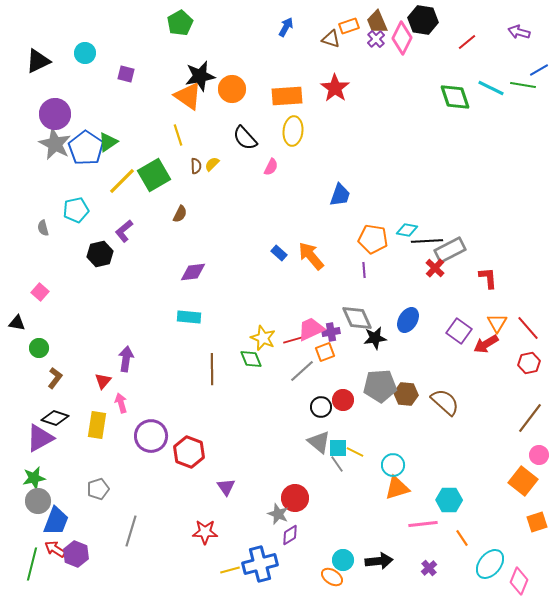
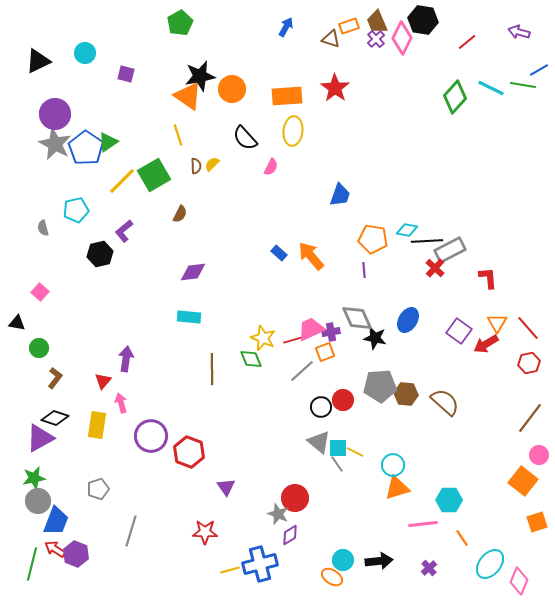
green diamond at (455, 97): rotated 60 degrees clockwise
black star at (375, 338): rotated 20 degrees clockwise
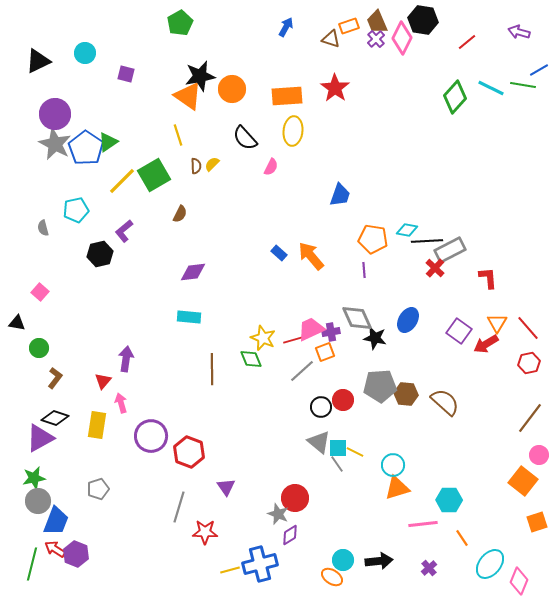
gray line at (131, 531): moved 48 px right, 24 px up
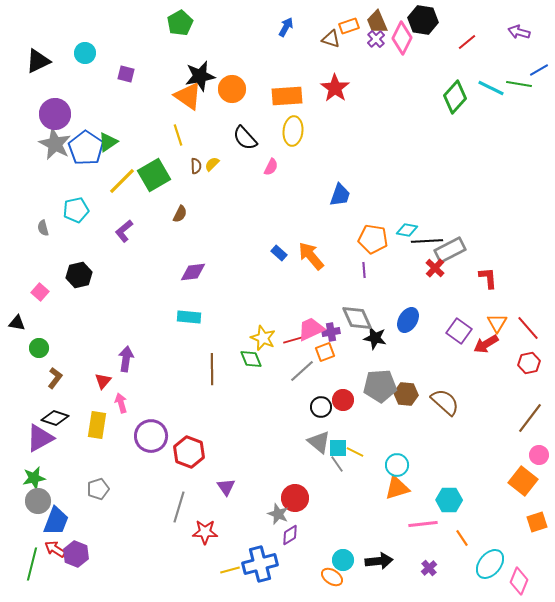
green line at (523, 85): moved 4 px left, 1 px up
black hexagon at (100, 254): moved 21 px left, 21 px down
cyan circle at (393, 465): moved 4 px right
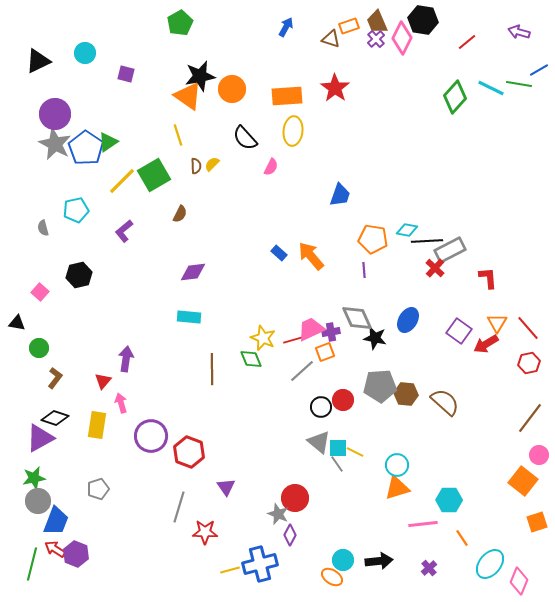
purple diamond at (290, 535): rotated 30 degrees counterclockwise
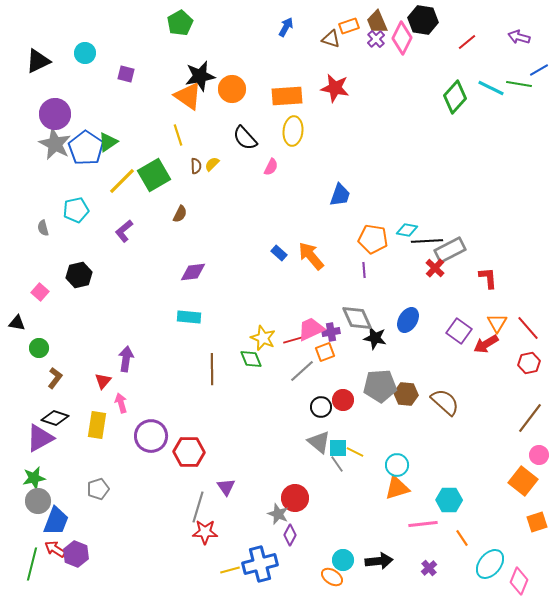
purple arrow at (519, 32): moved 5 px down
red star at (335, 88): rotated 24 degrees counterclockwise
red hexagon at (189, 452): rotated 20 degrees counterclockwise
gray line at (179, 507): moved 19 px right
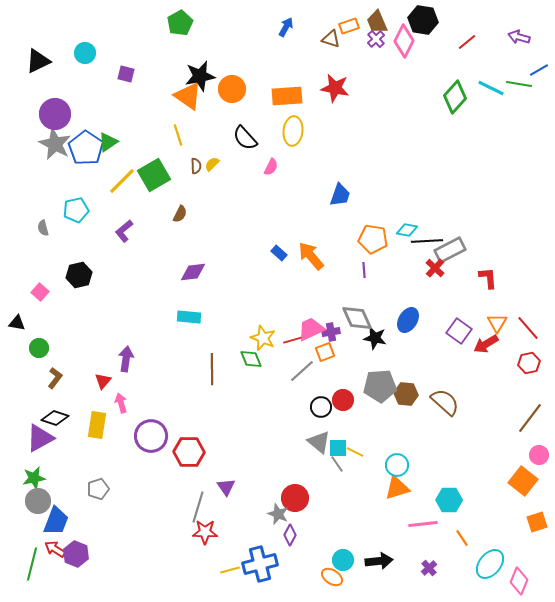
pink diamond at (402, 38): moved 2 px right, 3 px down
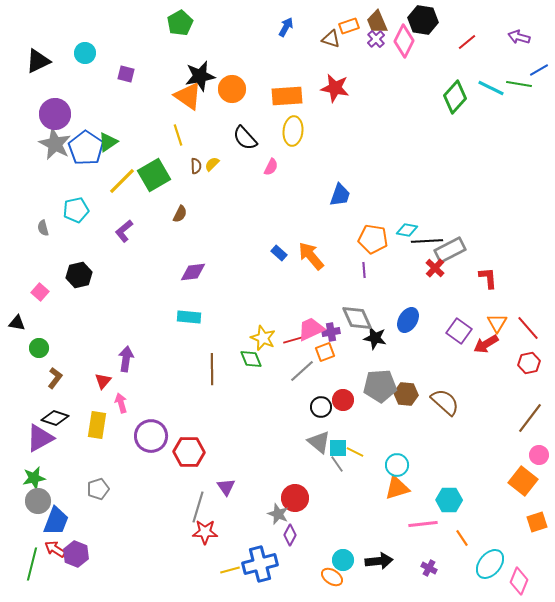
purple cross at (429, 568): rotated 21 degrees counterclockwise
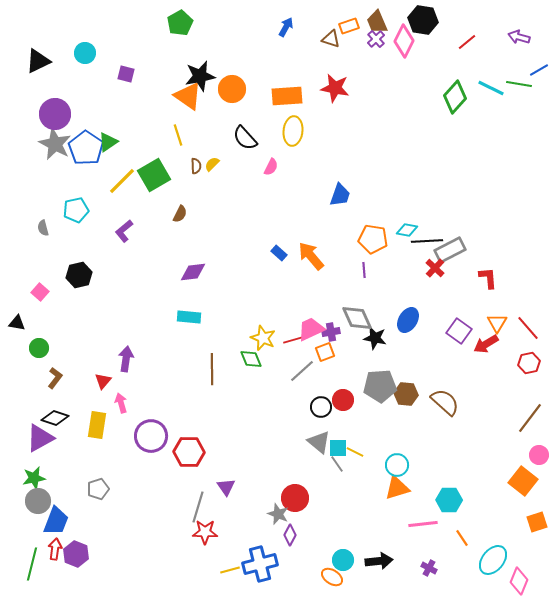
red arrow at (55, 549): rotated 65 degrees clockwise
cyan ellipse at (490, 564): moved 3 px right, 4 px up
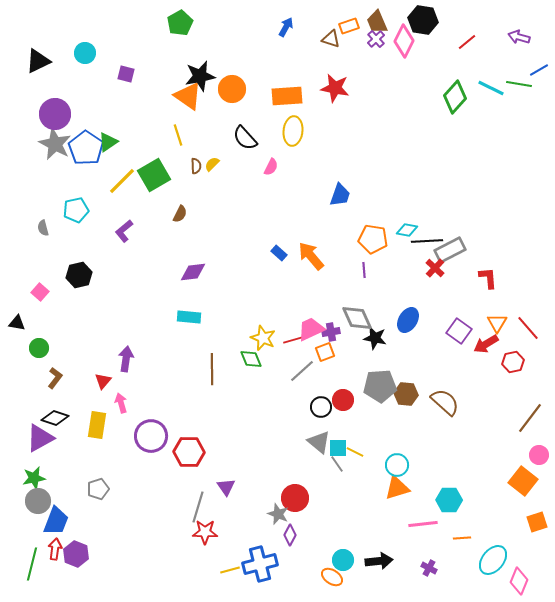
red hexagon at (529, 363): moved 16 px left, 1 px up
orange line at (462, 538): rotated 60 degrees counterclockwise
